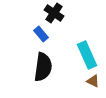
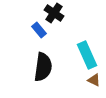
blue rectangle: moved 2 px left, 4 px up
brown triangle: moved 1 px right, 1 px up
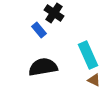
cyan rectangle: moved 1 px right
black semicircle: rotated 108 degrees counterclockwise
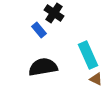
brown triangle: moved 2 px right, 1 px up
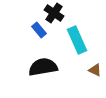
cyan rectangle: moved 11 px left, 15 px up
brown triangle: moved 1 px left, 9 px up
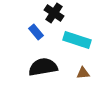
blue rectangle: moved 3 px left, 2 px down
cyan rectangle: rotated 48 degrees counterclockwise
brown triangle: moved 12 px left, 3 px down; rotated 32 degrees counterclockwise
